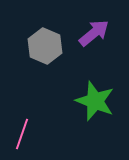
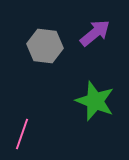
purple arrow: moved 1 px right
gray hexagon: rotated 16 degrees counterclockwise
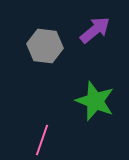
purple arrow: moved 3 px up
pink line: moved 20 px right, 6 px down
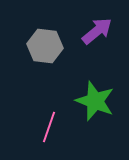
purple arrow: moved 2 px right, 1 px down
pink line: moved 7 px right, 13 px up
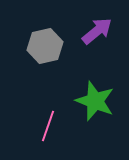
gray hexagon: rotated 20 degrees counterclockwise
pink line: moved 1 px left, 1 px up
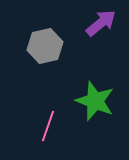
purple arrow: moved 4 px right, 8 px up
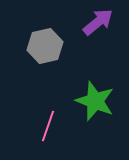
purple arrow: moved 3 px left, 1 px up
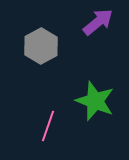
gray hexagon: moved 4 px left; rotated 16 degrees counterclockwise
